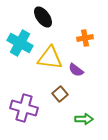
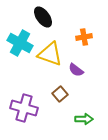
orange cross: moved 1 px left, 1 px up
yellow triangle: moved 4 px up; rotated 12 degrees clockwise
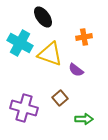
brown square: moved 4 px down
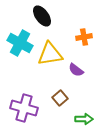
black ellipse: moved 1 px left, 1 px up
yellow triangle: rotated 28 degrees counterclockwise
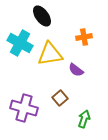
green arrow: rotated 72 degrees counterclockwise
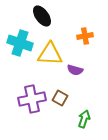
orange cross: moved 1 px right, 1 px up
cyan cross: rotated 10 degrees counterclockwise
yellow triangle: rotated 12 degrees clockwise
purple semicircle: moved 1 px left; rotated 21 degrees counterclockwise
brown square: rotated 21 degrees counterclockwise
purple cross: moved 8 px right, 9 px up; rotated 28 degrees counterclockwise
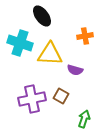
brown square: moved 1 px right, 2 px up
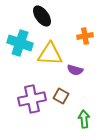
green arrow: rotated 24 degrees counterclockwise
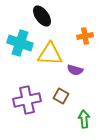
purple cross: moved 5 px left, 1 px down
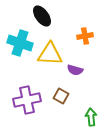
green arrow: moved 7 px right, 2 px up
